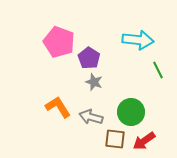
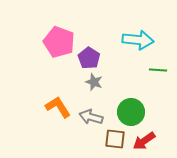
green line: rotated 60 degrees counterclockwise
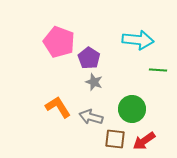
green circle: moved 1 px right, 3 px up
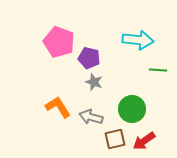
purple pentagon: rotated 20 degrees counterclockwise
brown square: rotated 20 degrees counterclockwise
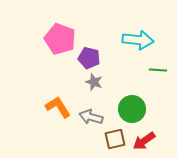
pink pentagon: moved 1 px right, 3 px up
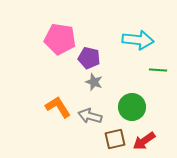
pink pentagon: rotated 12 degrees counterclockwise
green circle: moved 2 px up
gray arrow: moved 1 px left, 1 px up
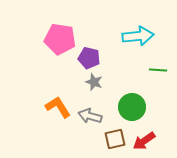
cyan arrow: moved 4 px up; rotated 12 degrees counterclockwise
